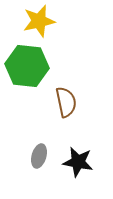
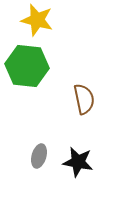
yellow star: moved 2 px left, 1 px up; rotated 28 degrees clockwise
brown semicircle: moved 18 px right, 3 px up
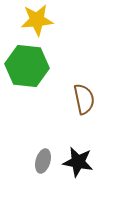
yellow star: rotated 20 degrees counterclockwise
gray ellipse: moved 4 px right, 5 px down
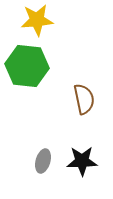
black star: moved 4 px right, 1 px up; rotated 12 degrees counterclockwise
